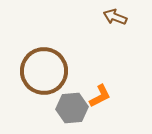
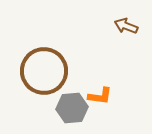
brown arrow: moved 11 px right, 9 px down
orange L-shape: rotated 35 degrees clockwise
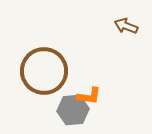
orange L-shape: moved 11 px left
gray hexagon: moved 1 px right, 2 px down
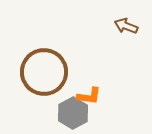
brown circle: moved 1 px down
gray hexagon: moved 3 px down; rotated 24 degrees counterclockwise
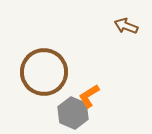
orange L-shape: rotated 140 degrees clockwise
gray hexagon: rotated 8 degrees counterclockwise
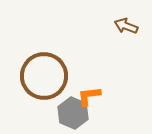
brown circle: moved 4 px down
orange L-shape: rotated 25 degrees clockwise
